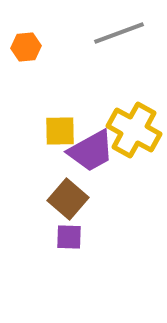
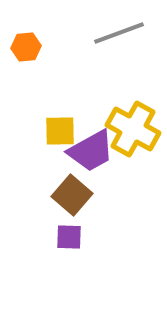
yellow cross: moved 1 px left, 1 px up
brown square: moved 4 px right, 4 px up
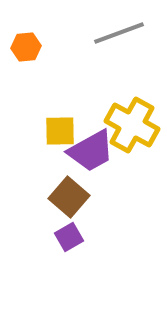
yellow cross: moved 1 px left, 4 px up
brown square: moved 3 px left, 2 px down
purple square: rotated 32 degrees counterclockwise
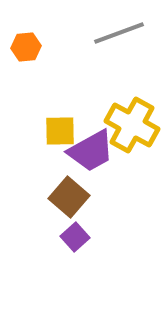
purple square: moved 6 px right; rotated 12 degrees counterclockwise
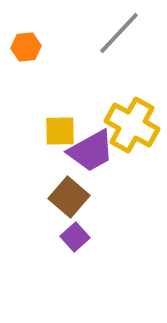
gray line: rotated 27 degrees counterclockwise
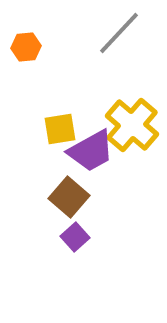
yellow cross: rotated 12 degrees clockwise
yellow square: moved 2 px up; rotated 8 degrees counterclockwise
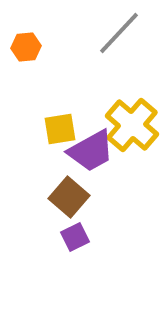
purple square: rotated 16 degrees clockwise
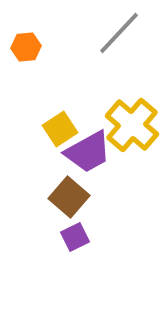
yellow square: rotated 24 degrees counterclockwise
purple trapezoid: moved 3 px left, 1 px down
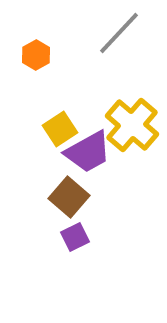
orange hexagon: moved 10 px right, 8 px down; rotated 24 degrees counterclockwise
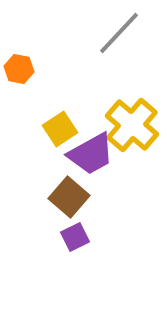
orange hexagon: moved 17 px left, 14 px down; rotated 20 degrees counterclockwise
purple trapezoid: moved 3 px right, 2 px down
